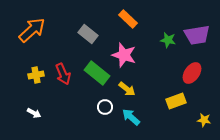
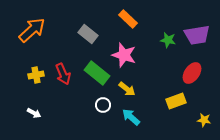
white circle: moved 2 px left, 2 px up
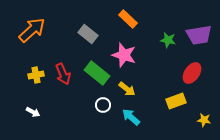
purple trapezoid: moved 2 px right
white arrow: moved 1 px left, 1 px up
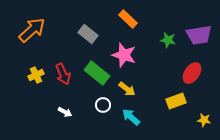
yellow cross: rotated 14 degrees counterclockwise
white arrow: moved 32 px right
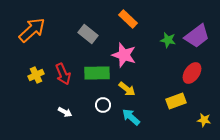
purple trapezoid: moved 2 px left, 1 px down; rotated 28 degrees counterclockwise
green rectangle: rotated 40 degrees counterclockwise
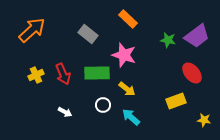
red ellipse: rotated 75 degrees counterclockwise
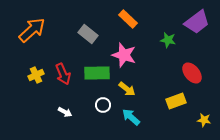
purple trapezoid: moved 14 px up
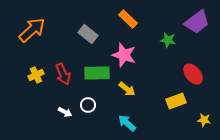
red ellipse: moved 1 px right, 1 px down
white circle: moved 15 px left
cyan arrow: moved 4 px left, 6 px down
